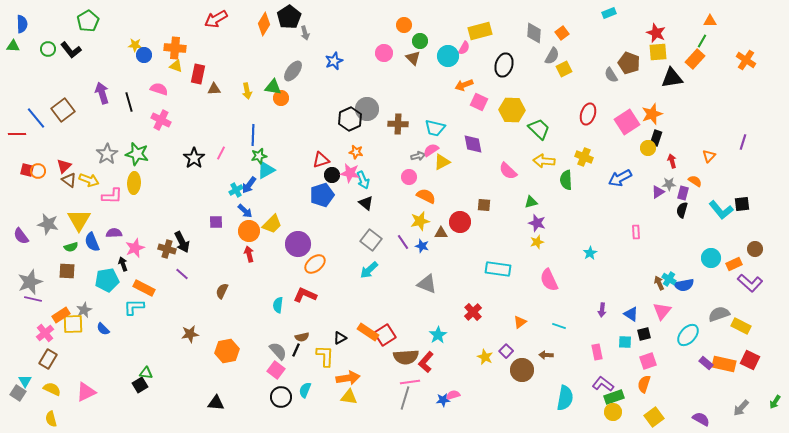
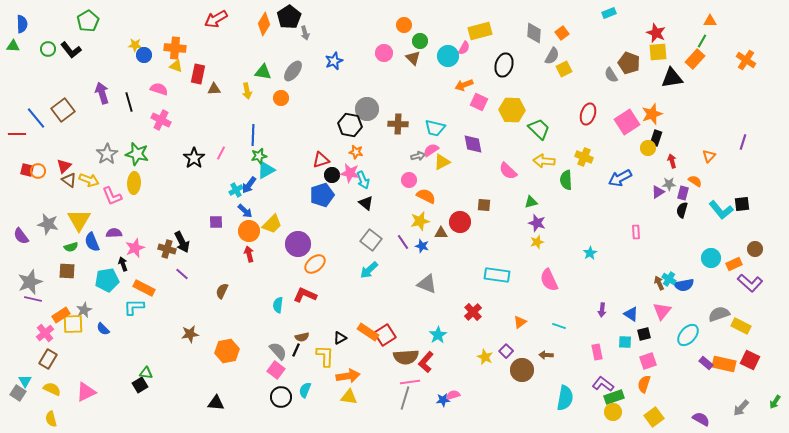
green triangle at (273, 87): moved 10 px left, 15 px up
black hexagon at (350, 119): moved 6 px down; rotated 25 degrees counterclockwise
pink circle at (409, 177): moved 3 px down
pink L-shape at (112, 196): rotated 65 degrees clockwise
cyan rectangle at (498, 269): moved 1 px left, 6 px down
orange arrow at (348, 378): moved 2 px up
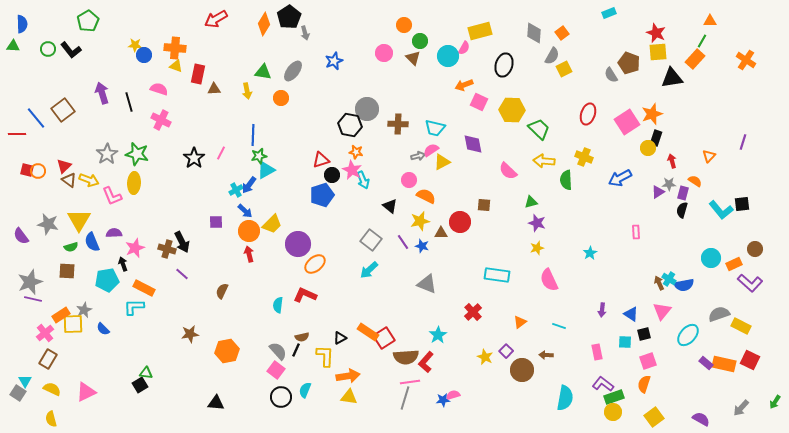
pink star at (350, 173): moved 2 px right, 3 px up; rotated 18 degrees clockwise
black triangle at (366, 203): moved 24 px right, 3 px down
yellow star at (537, 242): moved 6 px down
red square at (385, 335): moved 1 px left, 3 px down
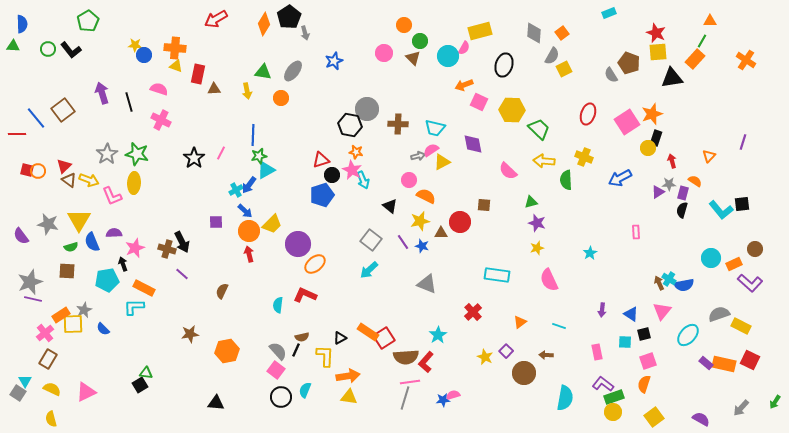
brown circle at (522, 370): moved 2 px right, 3 px down
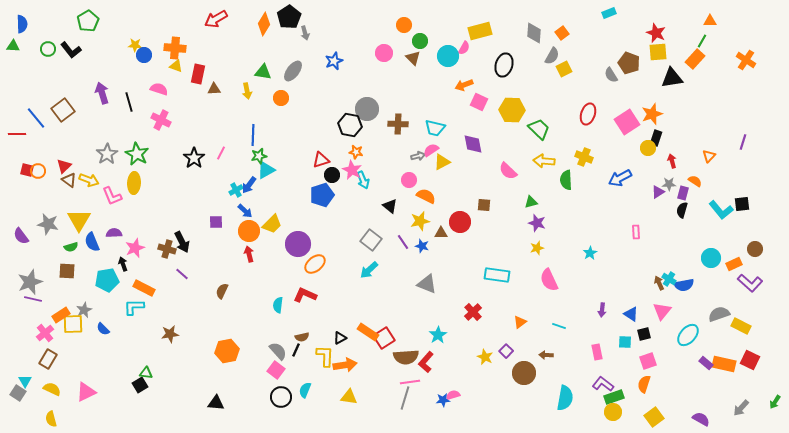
green star at (137, 154): rotated 15 degrees clockwise
brown star at (190, 334): moved 20 px left
orange arrow at (348, 376): moved 3 px left, 11 px up
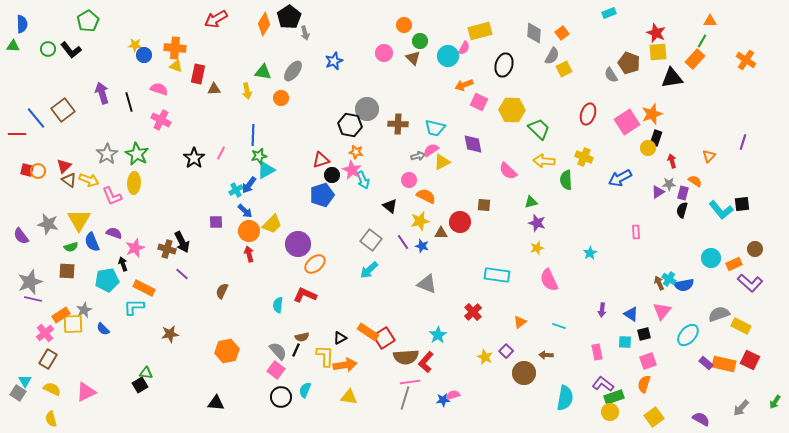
purple semicircle at (114, 233): rotated 21 degrees clockwise
yellow circle at (613, 412): moved 3 px left
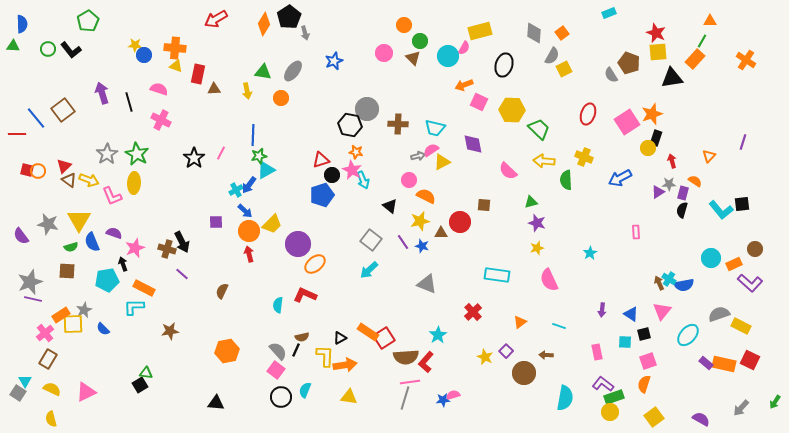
brown star at (170, 334): moved 3 px up
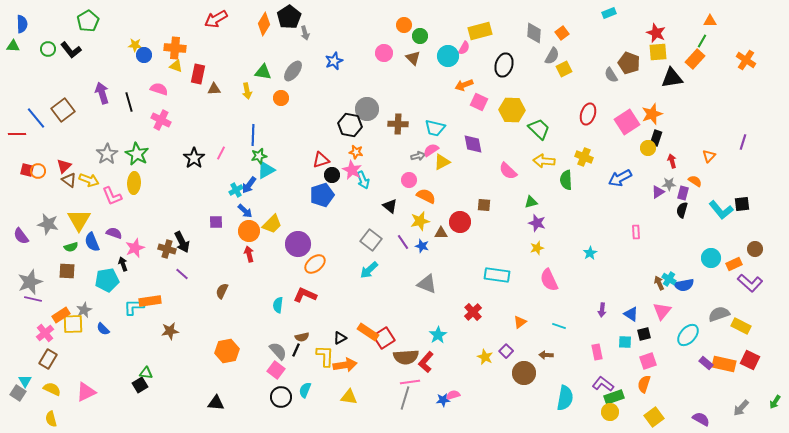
green circle at (420, 41): moved 5 px up
orange rectangle at (144, 288): moved 6 px right, 13 px down; rotated 35 degrees counterclockwise
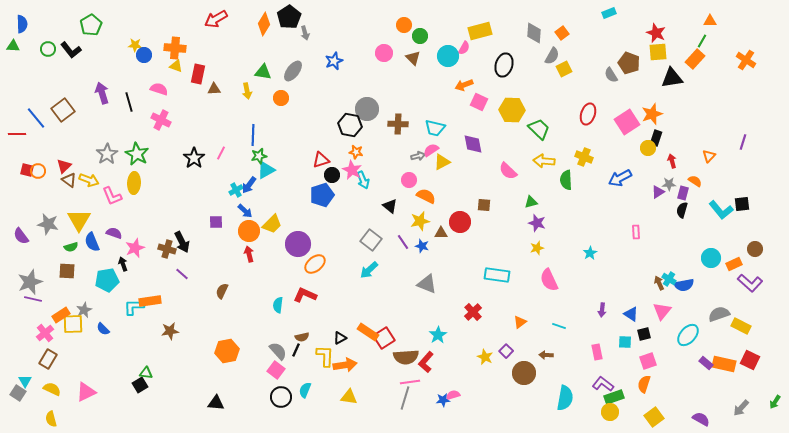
green pentagon at (88, 21): moved 3 px right, 4 px down
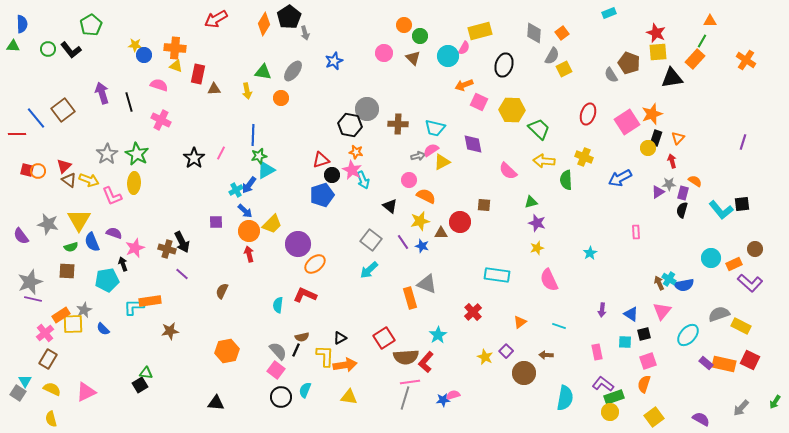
pink semicircle at (159, 89): moved 4 px up
orange triangle at (709, 156): moved 31 px left, 18 px up
orange rectangle at (368, 332): moved 42 px right, 34 px up; rotated 40 degrees clockwise
